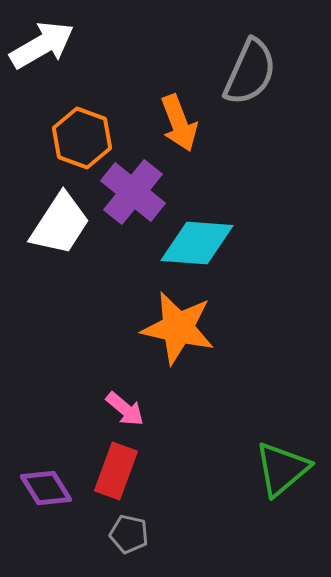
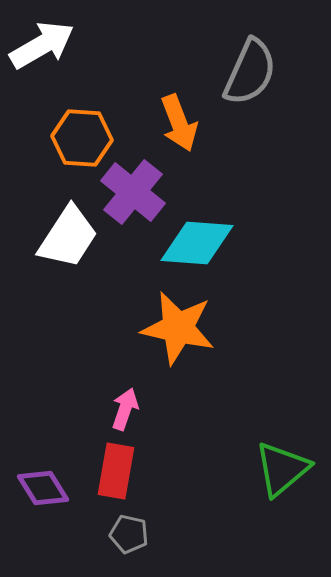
orange hexagon: rotated 16 degrees counterclockwise
white trapezoid: moved 8 px right, 13 px down
pink arrow: rotated 111 degrees counterclockwise
red rectangle: rotated 10 degrees counterclockwise
purple diamond: moved 3 px left
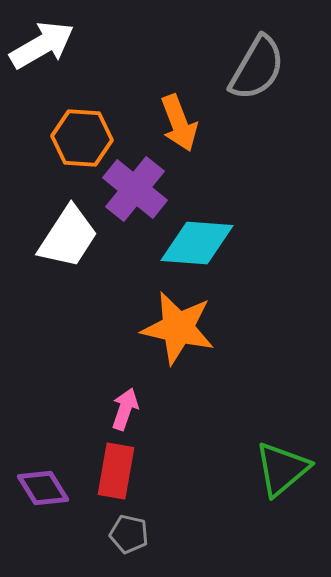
gray semicircle: moved 7 px right, 4 px up; rotated 6 degrees clockwise
purple cross: moved 2 px right, 3 px up
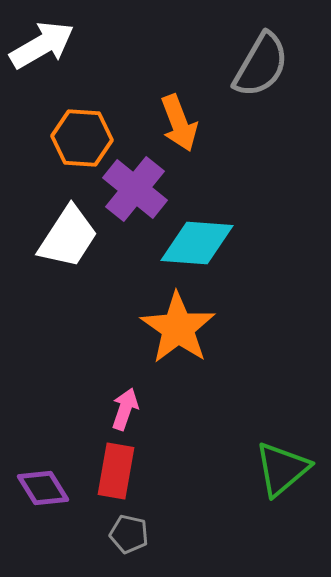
gray semicircle: moved 4 px right, 3 px up
orange star: rotated 22 degrees clockwise
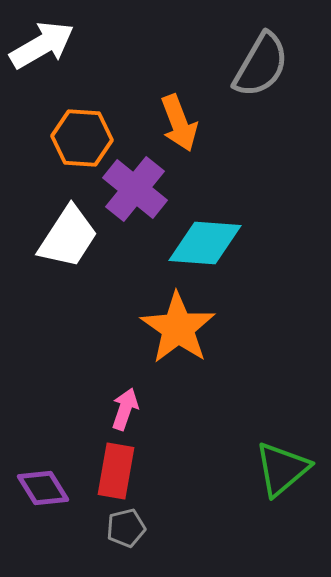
cyan diamond: moved 8 px right
gray pentagon: moved 3 px left, 6 px up; rotated 27 degrees counterclockwise
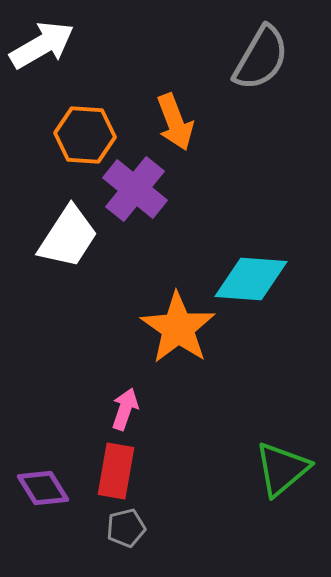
gray semicircle: moved 7 px up
orange arrow: moved 4 px left, 1 px up
orange hexagon: moved 3 px right, 3 px up
cyan diamond: moved 46 px right, 36 px down
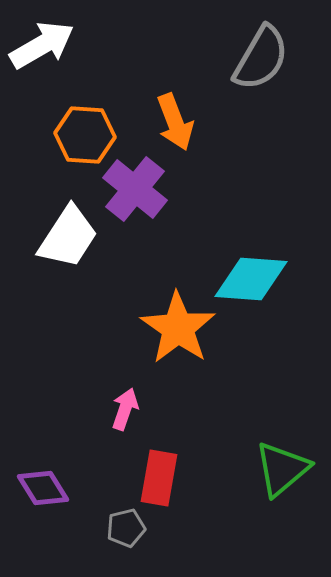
red rectangle: moved 43 px right, 7 px down
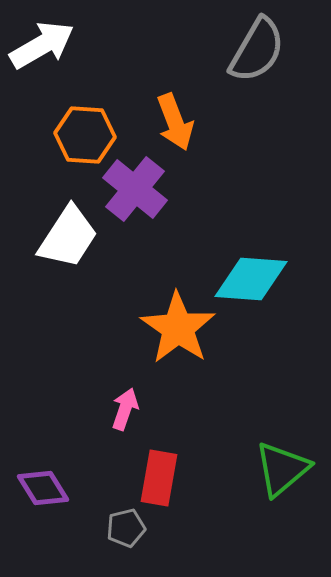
gray semicircle: moved 4 px left, 8 px up
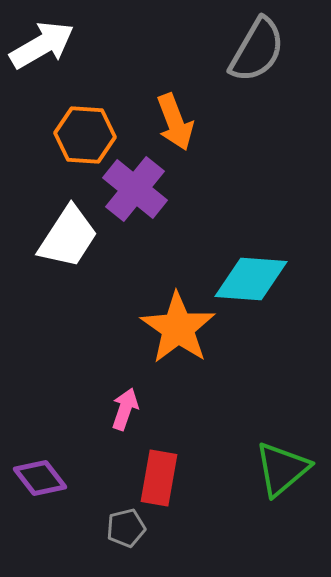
purple diamond: moved 3 px left, 10 px up; rotated 6 degrees counterclockwise
